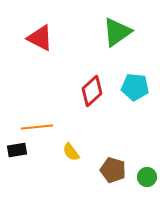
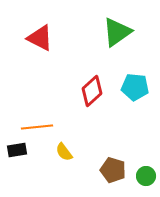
yellow semicircle: moved 7 px left
green circle: moved 1 px left, 1 px up
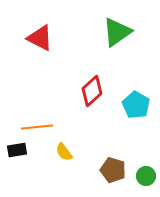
cyan pentagon: moved 1 px right, 18 px down; rotated 24 degrees clockwise
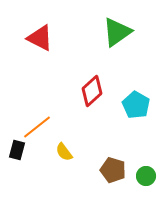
orange line: rotated 32 degrees counterclockwise
black rectangle: rotated 66 degrees counterclockwise
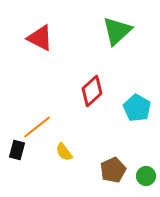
green triangle: moved 1 px up; rotated 8 degrees counterclockwise
cyan pentagon: moved 1 px right, 3 px down
brown pentagon: rotated 30 degrees clockwise
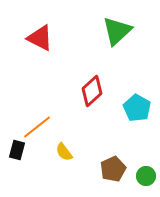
brown pentagon: moved 1 px up
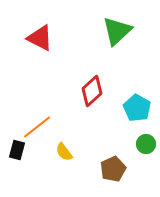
green circle: moved 32 px up
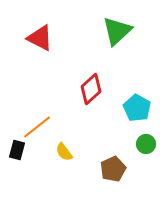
red diamond: moved 1 px left, 2 px up
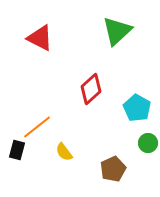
green circle: moved 2 px right, 1 px up
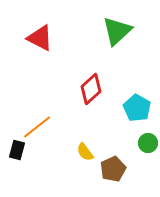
yellow semicircle: moved 21 px right
